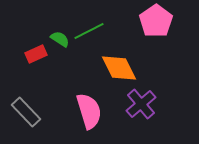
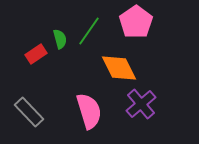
pink pentagon: moved 20 px left, 1 px down
green line: rotated 28 degrees counterclockwise
green semicircle: rotated 42 degrees clockwise
red rectangle: rotated 10 degrees counterclockwise
gray rectangle: moved 3 px right
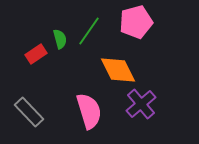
pink pentagon: rotated 20 degrees clockwise
orange diamond: moved 1 px left, 2 px down
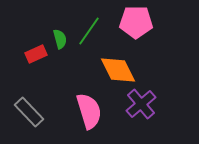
pink pentagon: rotated 16 degrees clockwise
red rectangle: rotated 10 degrees clockwise
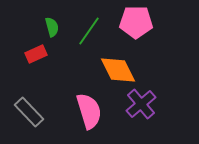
green semicircle: moved 8 px left, 12 px up
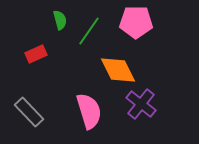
green semicircle: moved 8 px right, 7 px up
purple cross: rotated 12 degrees counterclockwise
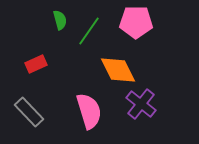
red rectangle: moved 10 px down
